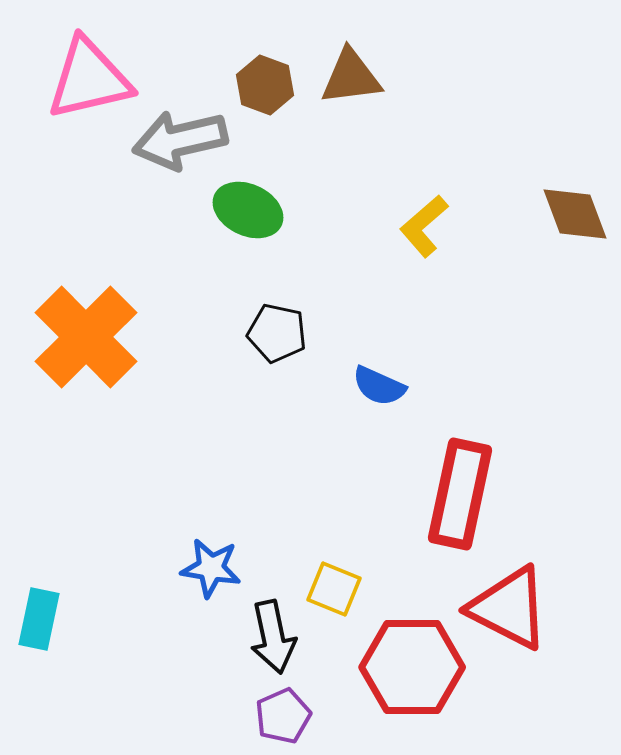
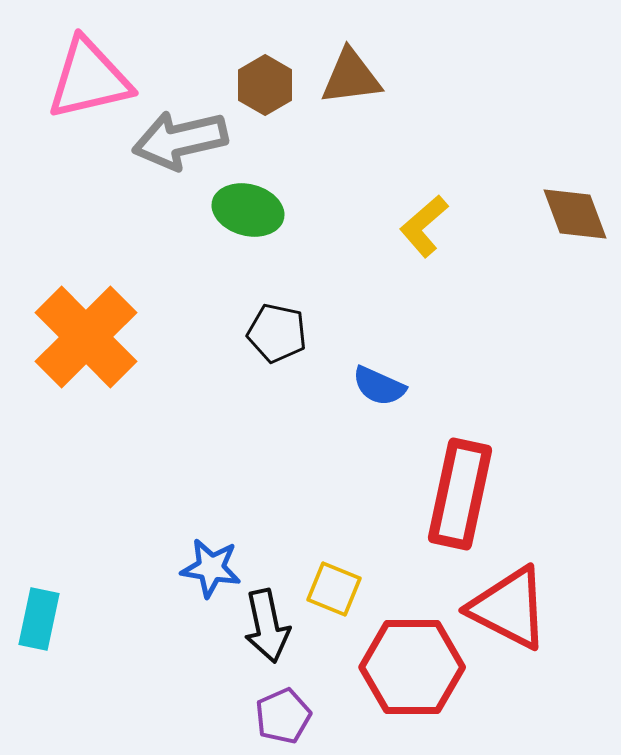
brown hexagon: rotated 10 degrees clockwise
green ellipse: rotated 10 degrees counterclockwise
black arrow: moved 6 px left, 11 px up
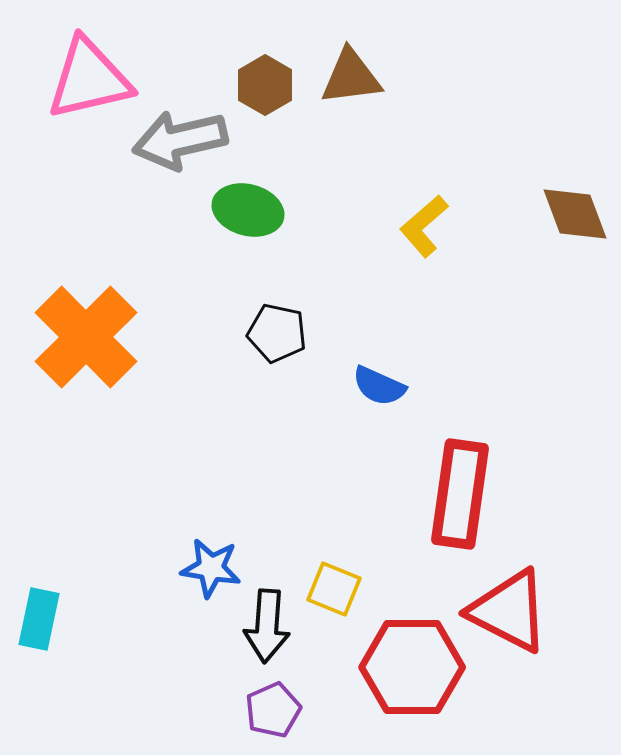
red rectangle: rotated 4 degrees counterclockwise
red triangle: moved 3 px down
black arrow: rotated 16 degrees clockwise
purple pentagon: moved 10 px left, 6 px up
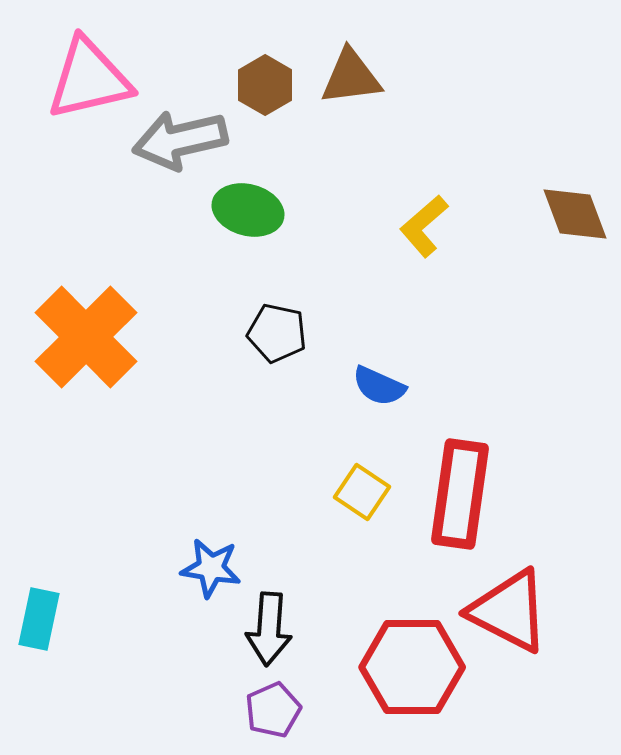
yellow square: moved 28 px right, 97 px up; rotated 12 degrees clockwise
black arrow: moved 2 px right, 3 px down
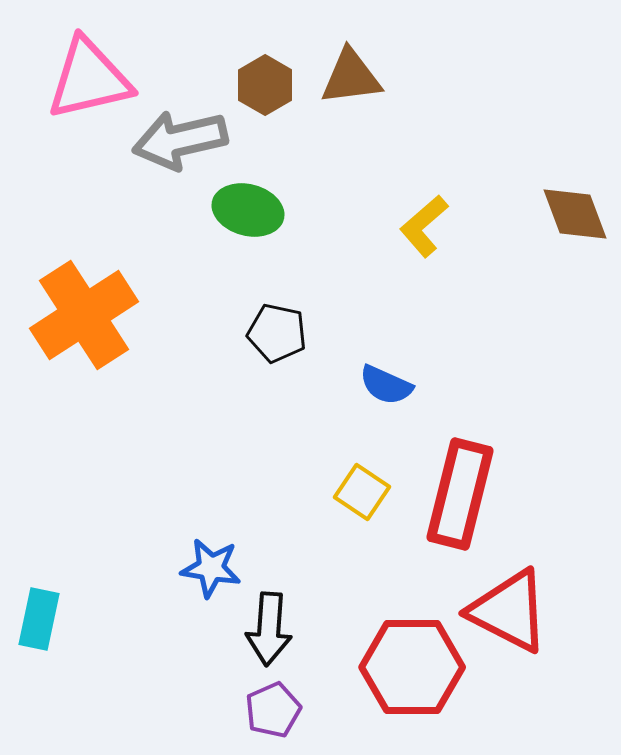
orange cross: moved 2 px left, 22 px up; rotated 12 degrees clockwise
blue semicircle: moved 7 px right, 1 px up
red rectangle: rotated 6 degrees clockwise
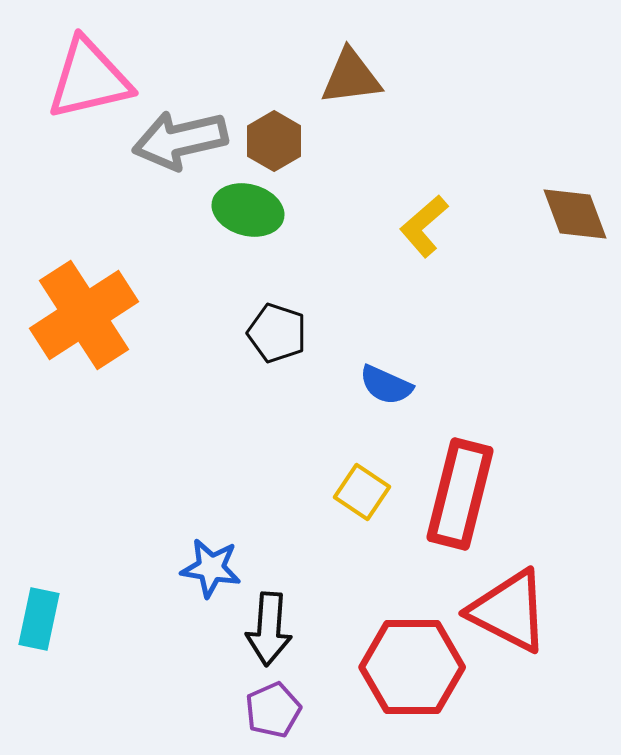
brown hexagon: moved 9 px right, 56 px down
black pentagon: rotated 6 degrees clockwise
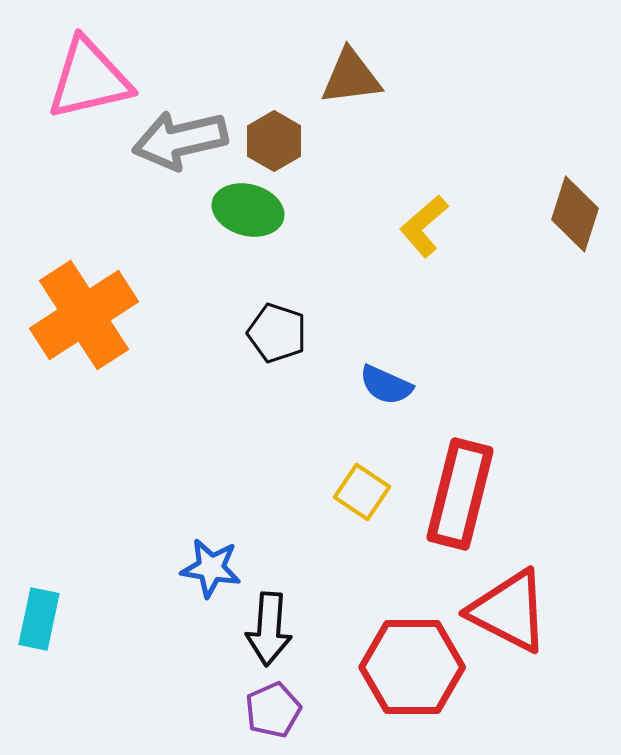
brown diamond: rotated 38 degrees clockwise
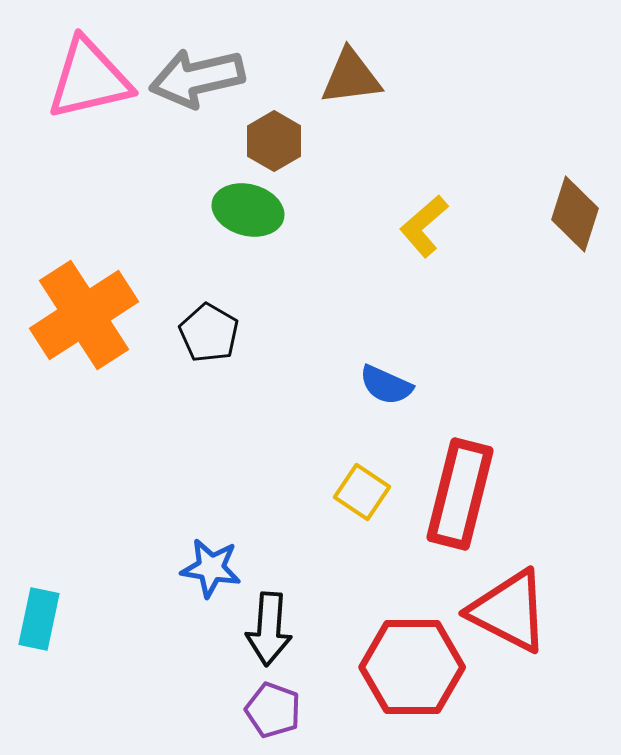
gray arrow: moved 17 px right, 62 px up
black pentagon: moved 68 px left; rotated 12 degrees clockwise
purple pentagon: rotated 28 degrees counterclockwise
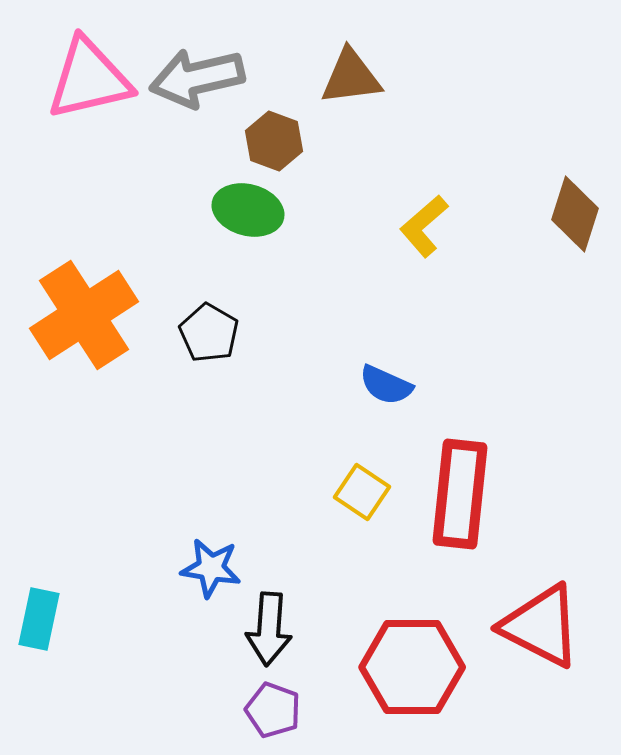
brown hexagon: rotated 10 degrees counterclockwise
red rectangle: rotated 8 degrees counterclockwise
red triangle: moved 32 px right, 15 px down
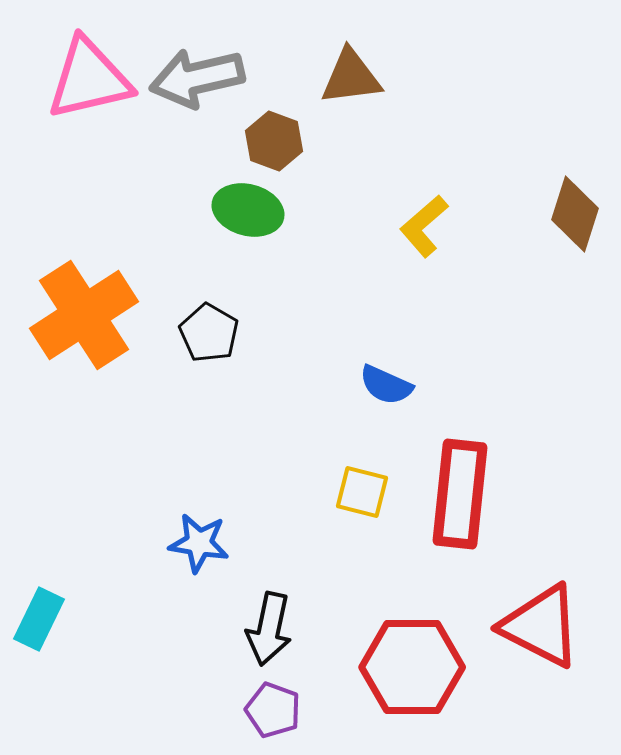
yellow square: rotated 20 degrees counterclockwise
blue star: moved 12 px left, 25 px up
cyan rectangle: rotated 14 degrees clockwise
black arrow: rotated 8 degrees clockwise
